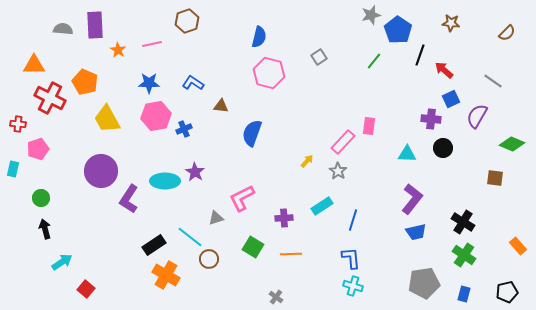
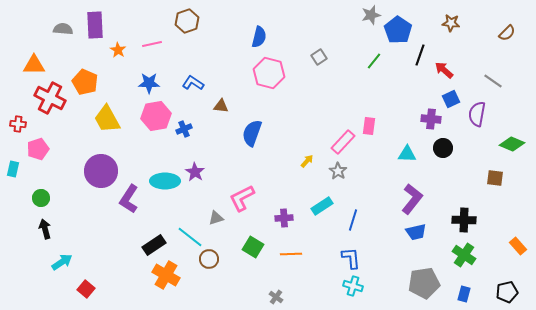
purple semicircle at (477, 116): moved 2 px up; rotated 20 degrees counterclockwise
black cross at (463, 222): moved 1 px right, 2 px up; rotated 30 degrees counterclockwise
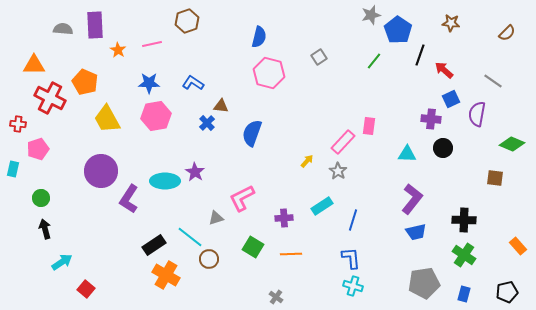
blue cross at (184, 129): moved 23 px right, 6 px up; rotated 21 degrees counterclockwise
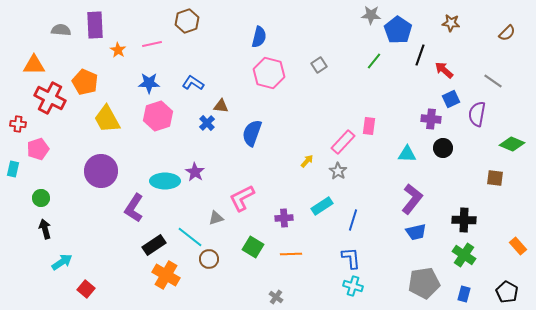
gray star at (371, 15): rotated 18 degrees clockwise
gray semicircle at (63, 29): moved 2 px left, 1 px down
gray square at (319, 57): moved 8 px down
pink hexagon at (156, 116): moved 2 px right; rotated 8 degrees counterclockwise
purple L-shape at (129, 199): moved 5 px right, 9 px down
black pentagon at (507, 292): rotated 30 degrees counterclockwise
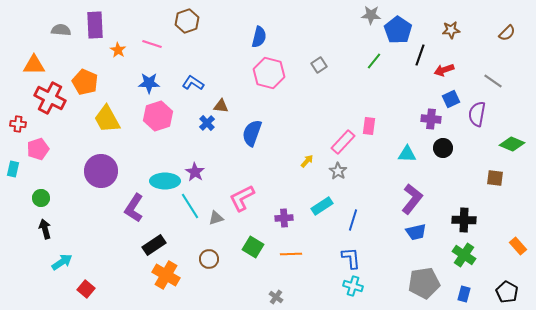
brown star at (451, 23): moved 7 px down; rotated 12 degrees counterclockwise
pink line at (152, 44): rotated 30 degrees clockwise
red arrow at (444, 70): rotated 60 degrees counterclockwise
cyan line at (190, 237): moved 31 px up; rotated 20 degrees clockwise
